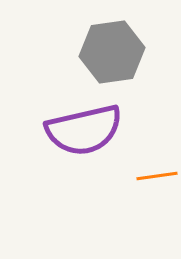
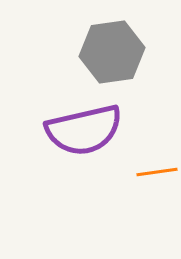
orange line: moved 4 px up
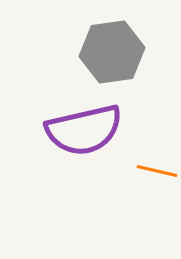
orange line: moved 1 px up; rotated 21 degrees clockwise
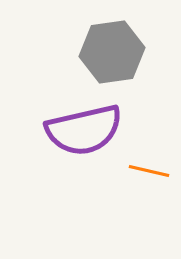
orange line: moved 8 px left
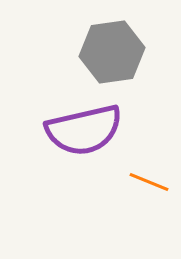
orange line: moved 11 px down; rotated 9 degrees clockwise
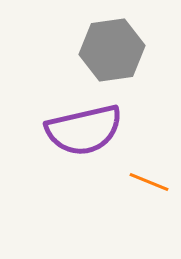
gray hexagon: moved 2 px up
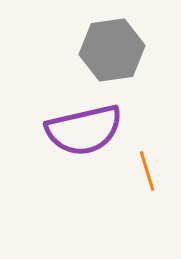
orange line: moved 2 px left, 11 px up; rotated 51 degrees clockwise
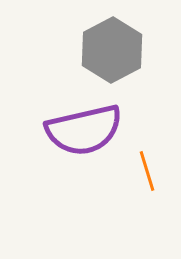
gray hexagon: rotated 20 degrees counterclockwise
